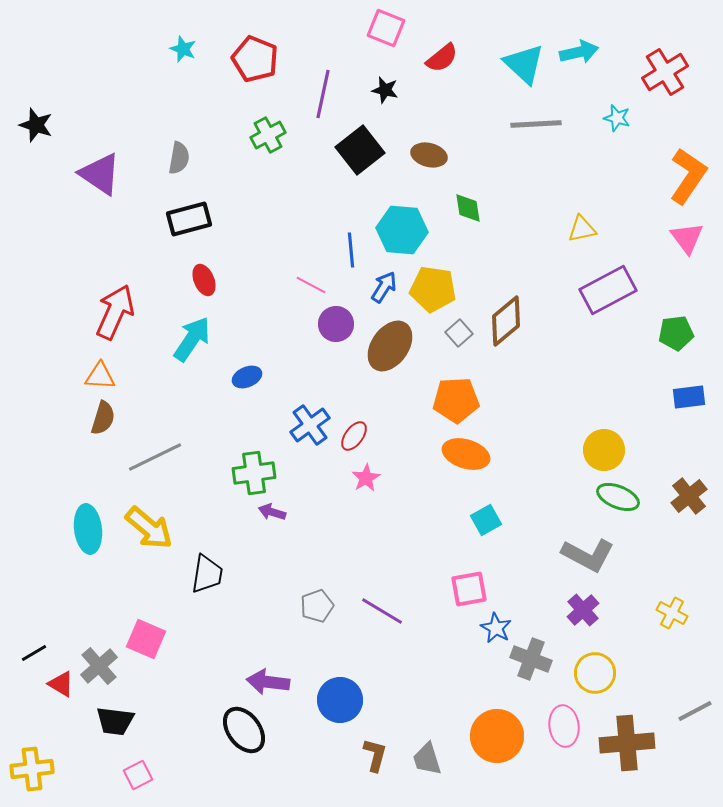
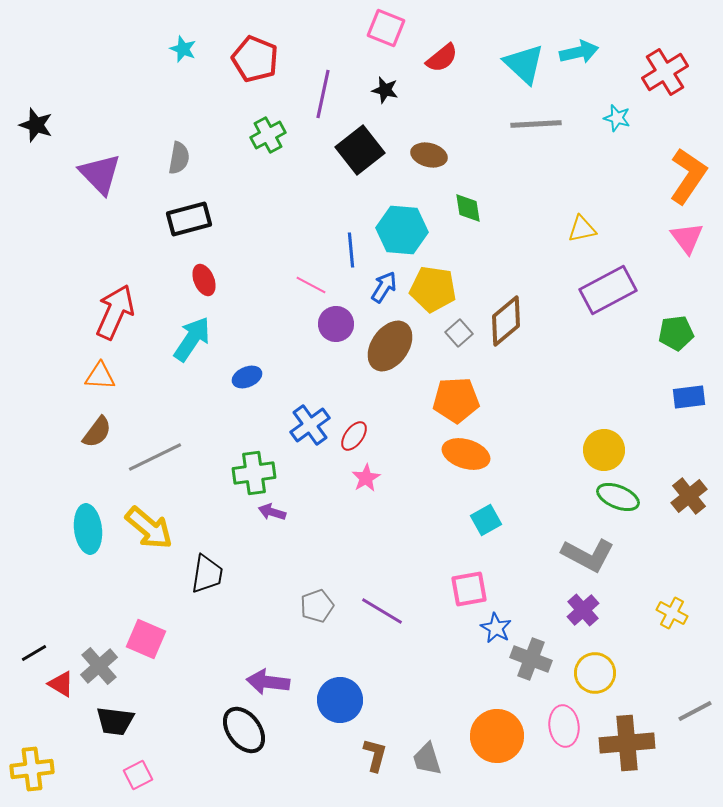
purple triangle at (100, 174): rotated 12 degrees clockwise
brown semicircle at (103, 418): moved 6 px left, 14 px down; rotated 20 degrees clockwise
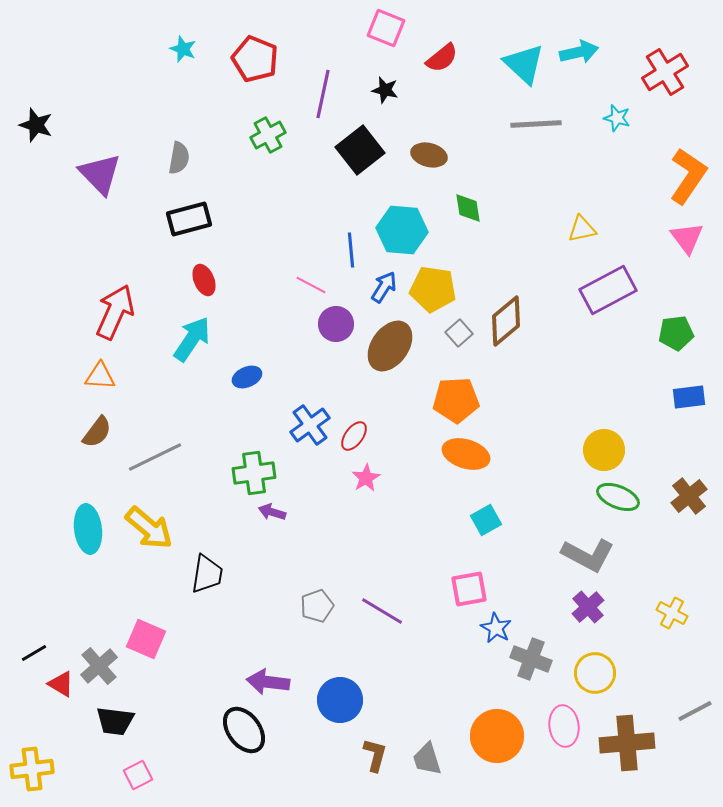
purple cross at (583, 610): moved 5 px right, 3 px up
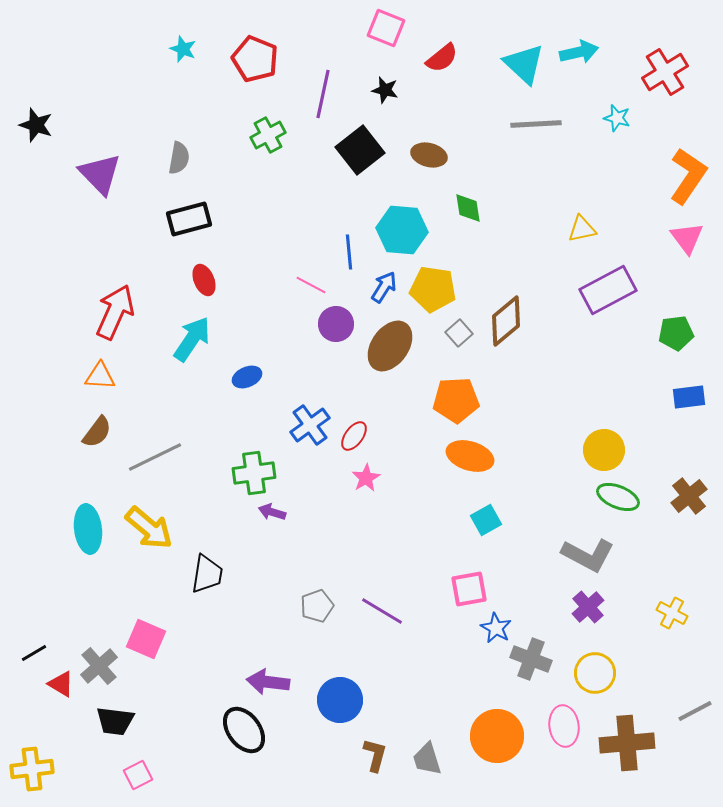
blue line at (351, 250): moved 2 px left, 2 px down
orange ellipse at (466, 454): moved 4 px right, 2 px down
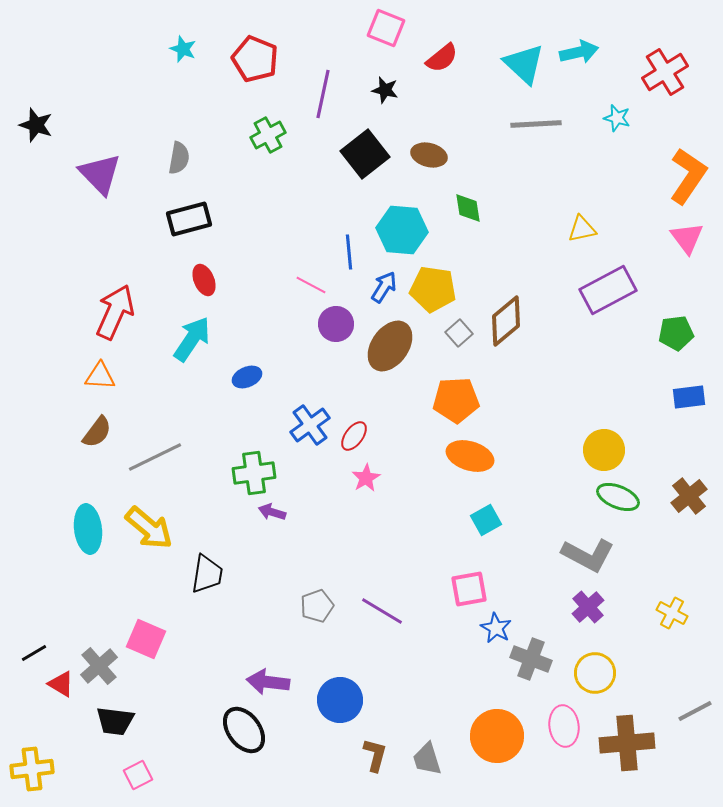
black square at (360, 150): moved 5 px right, 4 px down
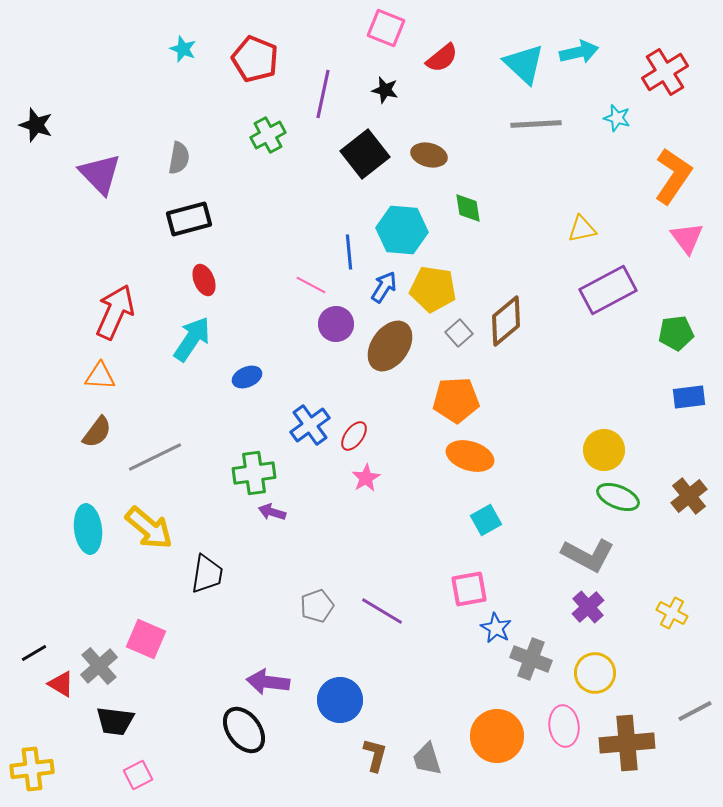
orange L-shape at (688, 176): moved 15 px left
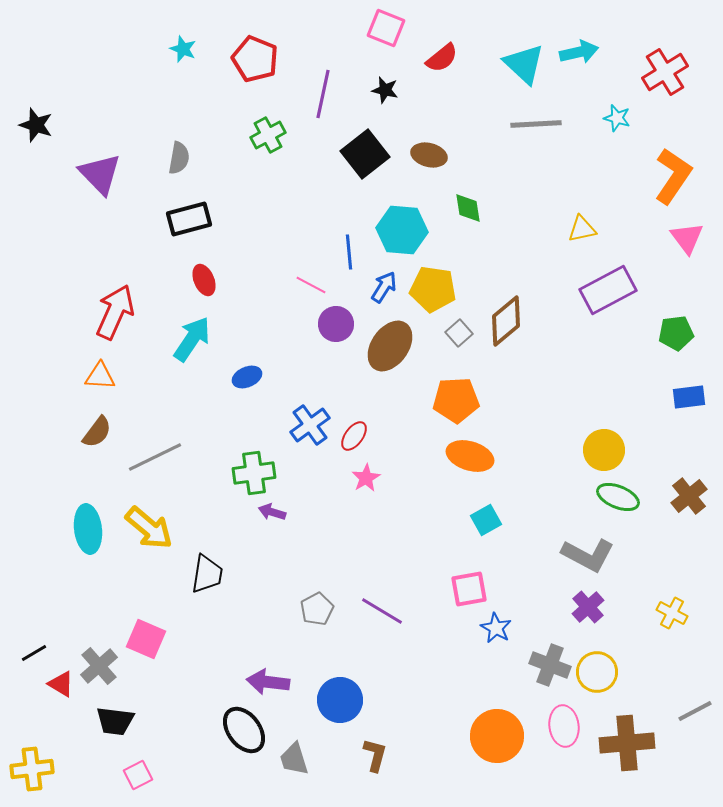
gray pentagon at (317, 606): moved 3 px down; rotated 8 degrees counterclockwise
gray cross at (531, 659): moved 19 px right, 6 px down
yellow circle at (595, 673): moved 2 px right, 1 px up
gray trapezoid at (427, 759): moved 133 px left
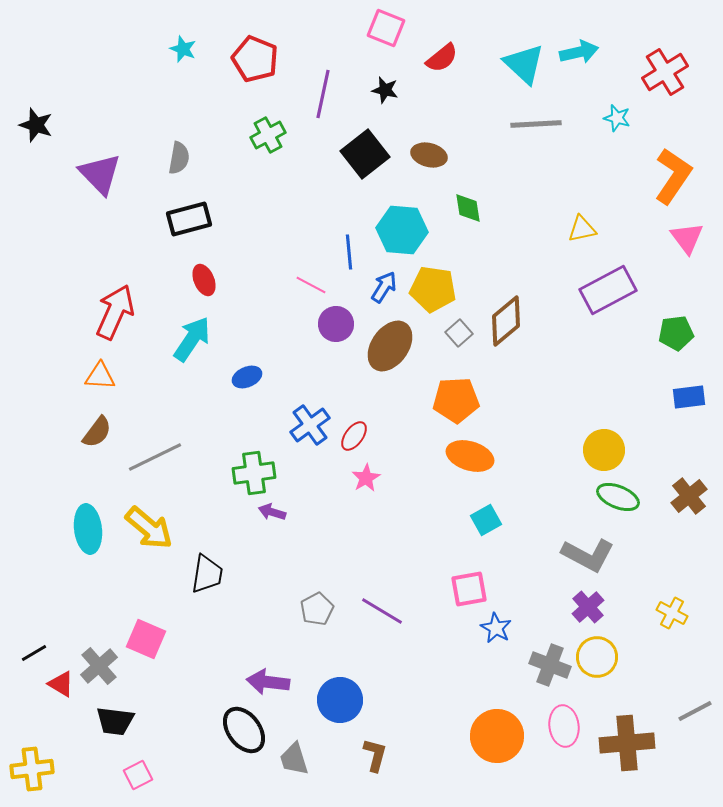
yellow circle at (597, 672): moved 15 px up
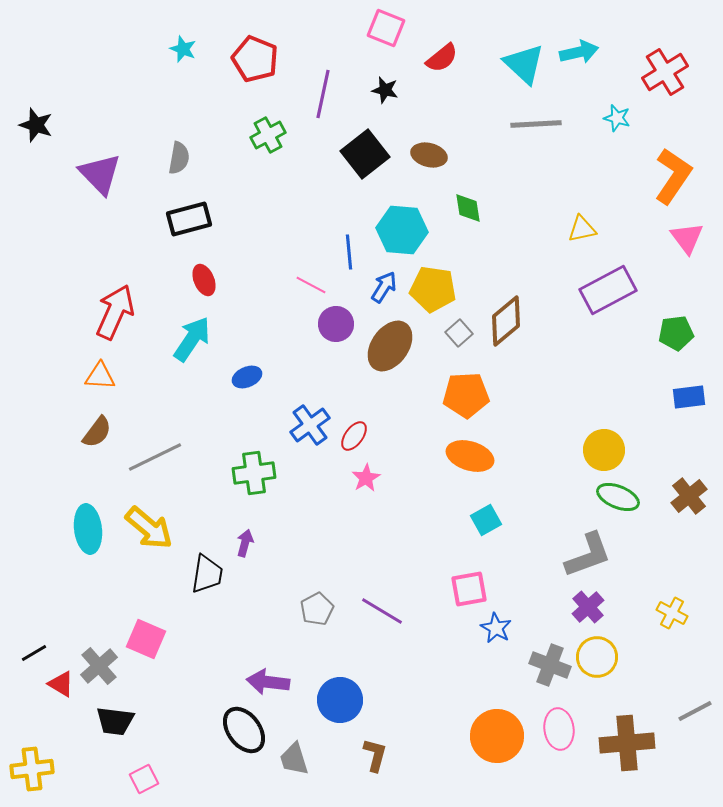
orange pentagon at (456, 400): moved 10 px right, 5 px up
purple arrow at (272, 512): moved 27 px left, 31 px down; rotated 88 degrees clockwise
gray L-shape at (588, 555): rotated 48 degrees counterclockwise
pink ellipse at (564, 726): moved 5 px left, 3 px down
pink square at (138, 775): moved 6 px right, 4 px down
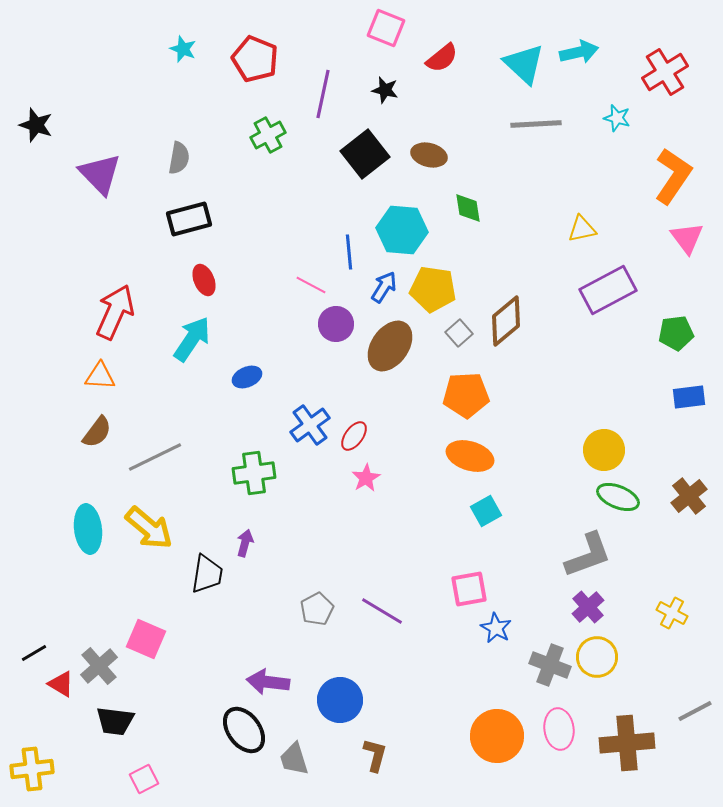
cyan square at (486, 520): moved 9 px up
